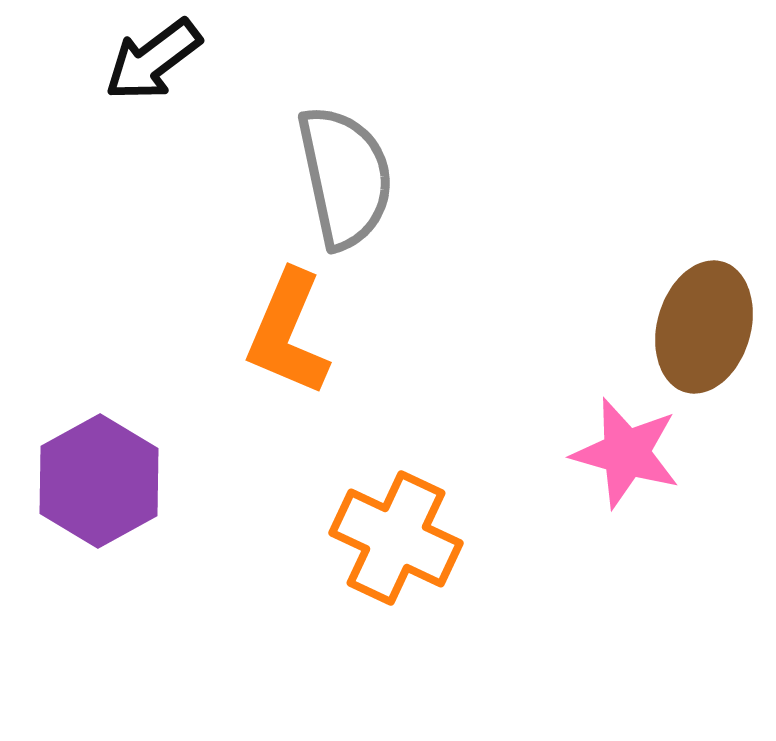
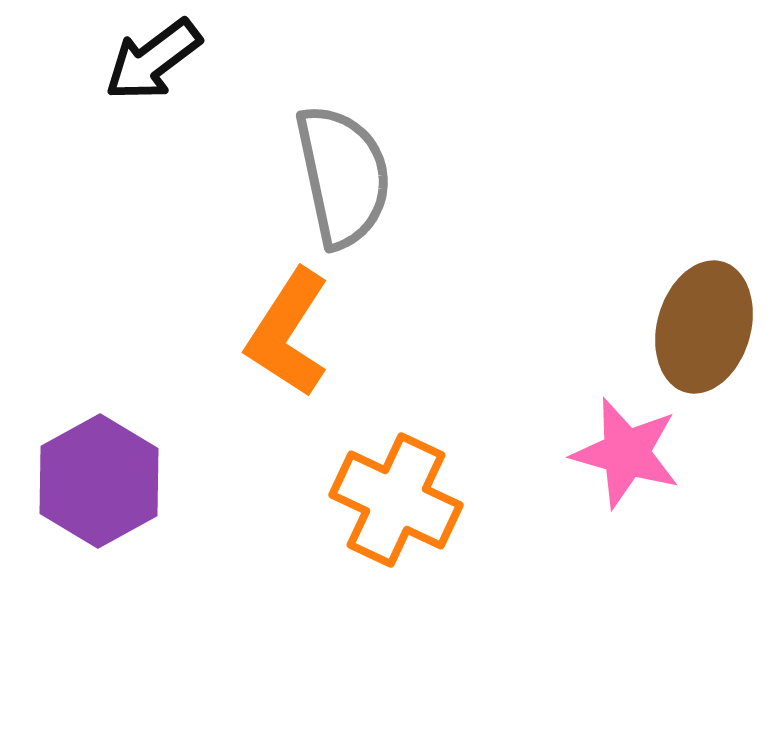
gray semicircle: moved 2 px left, 1 px up
orange L-shape: rotated 10 degrees clockwise
orange cross: moved 38 px up
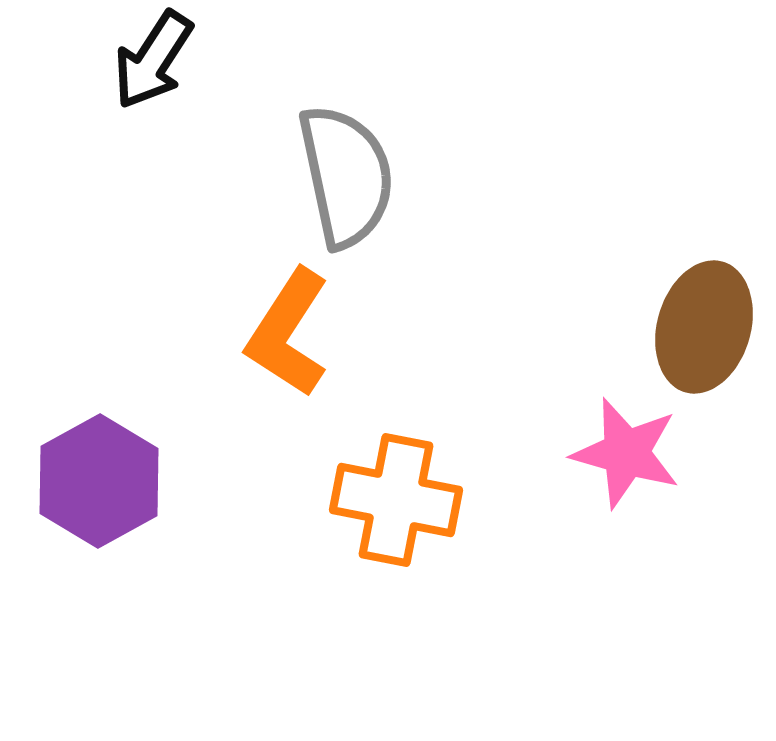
black arrow: rotated 20 degrees counterclockwise
gray semicircle: moved 3 px right
orange cross: rotated 14 degrees counterclockwise
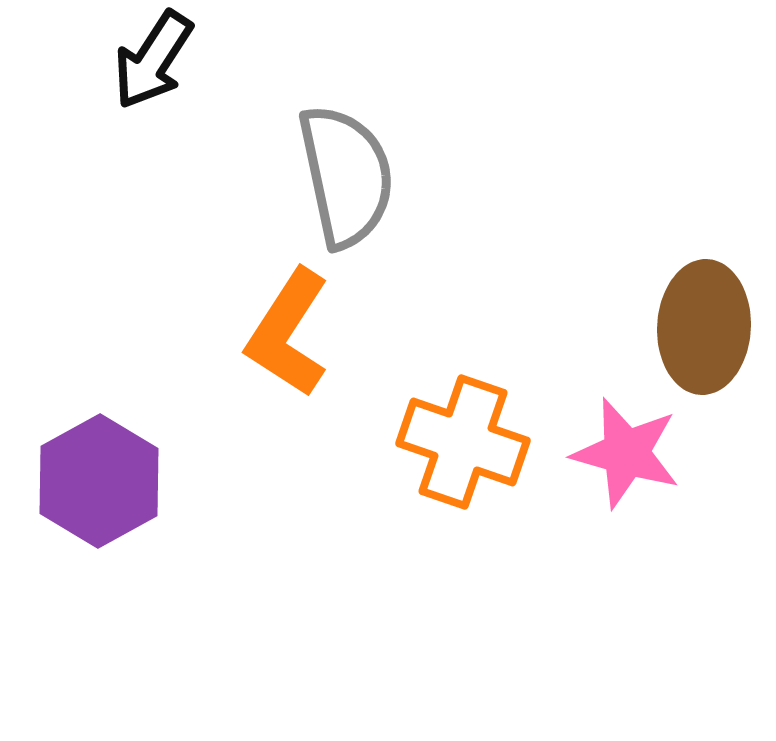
brown ellipse: rotated 13 degrees counterclockwise
orange cross: moved 67 px right, 58 px up; rotated 8 degrees clockwise
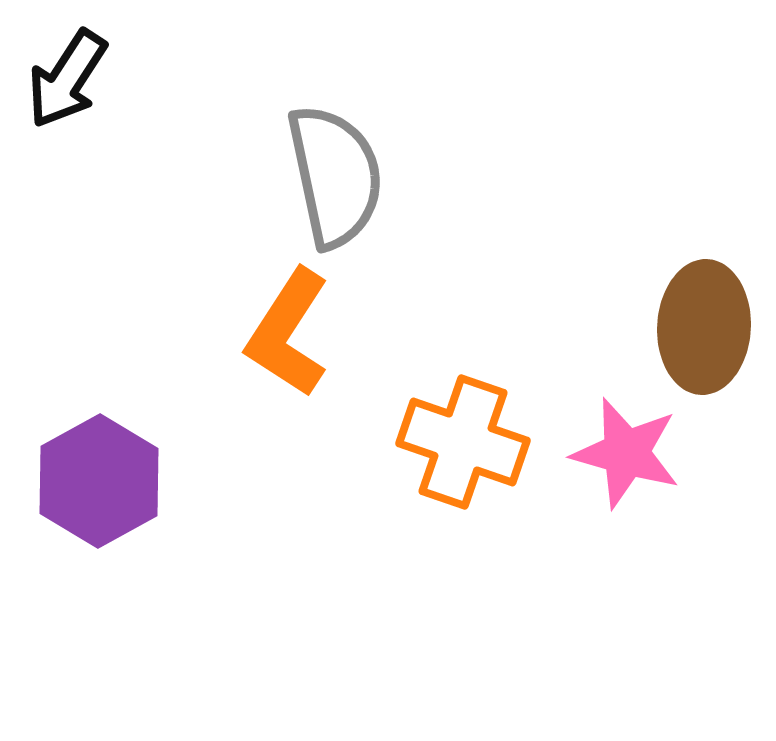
black arrow: moved 86 px left, 19 px down
gray semicircle: moved 11 px left
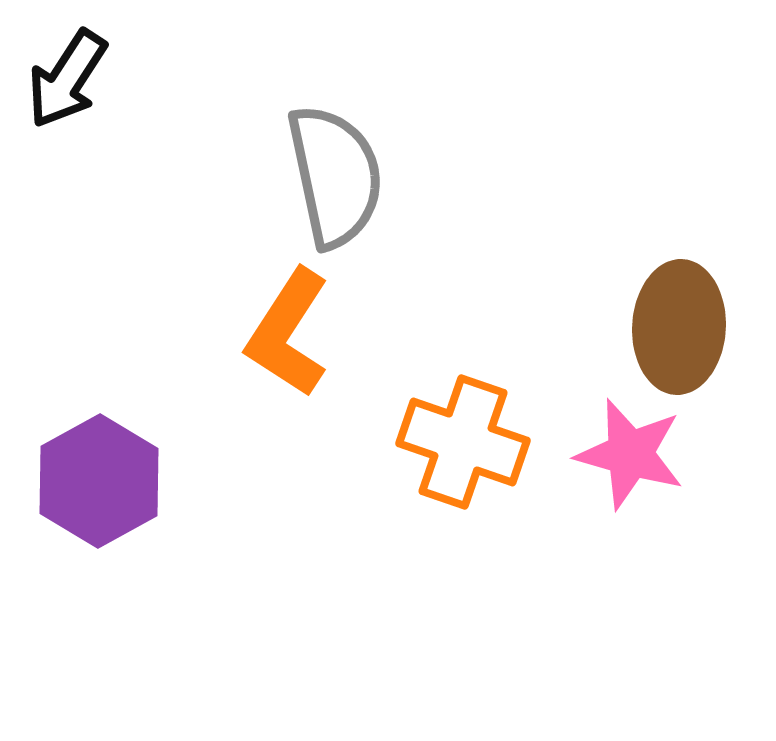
brown ellipse: moved 25 px left
pink star: moved 4 px right, 1 px down
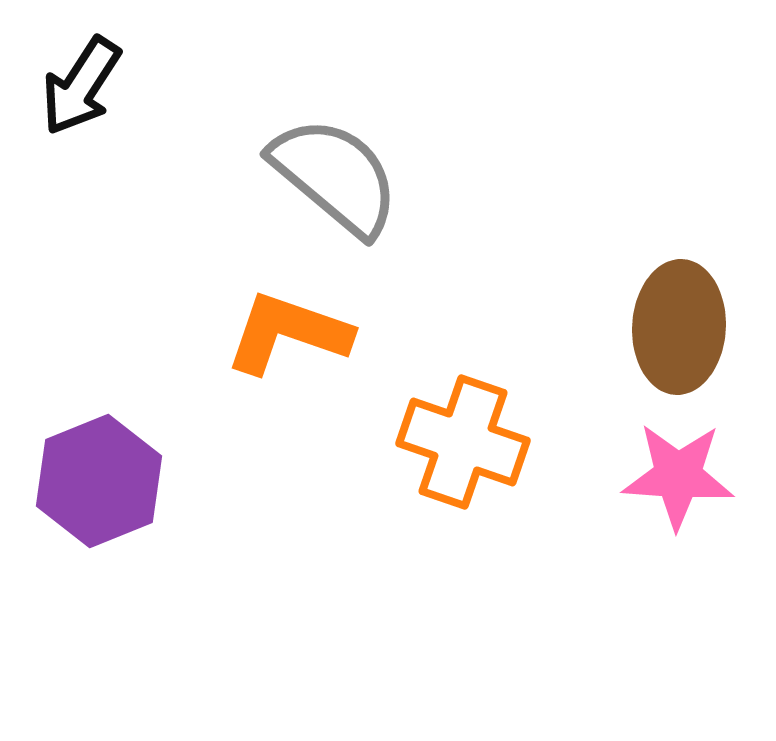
black arrow: moved 14 px right, 7 px down
gray semicircle: rotated 38 degrees counterclockwise
orange L-shape: rotated 76 degrees clockwise
pink star: moved 48 px right, 22 px down; rotated 12 degrees counterclockwise
purple hexagon: rotated 7 degrees clockwise
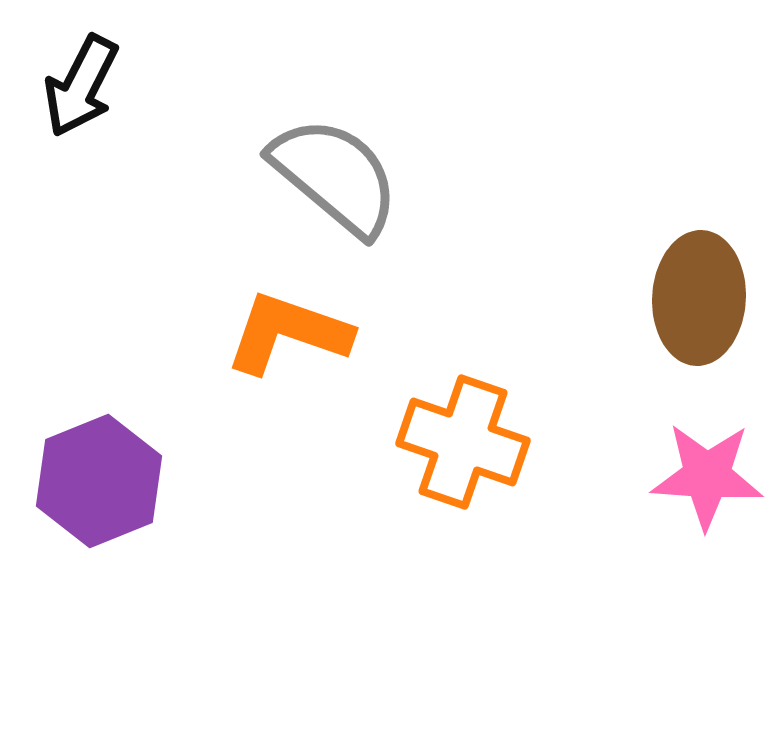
black arrow: rotated 6 degrees counterclockwise
brown ellipse: moved 20 px right, 29 px up
pink star: moved 29 px right
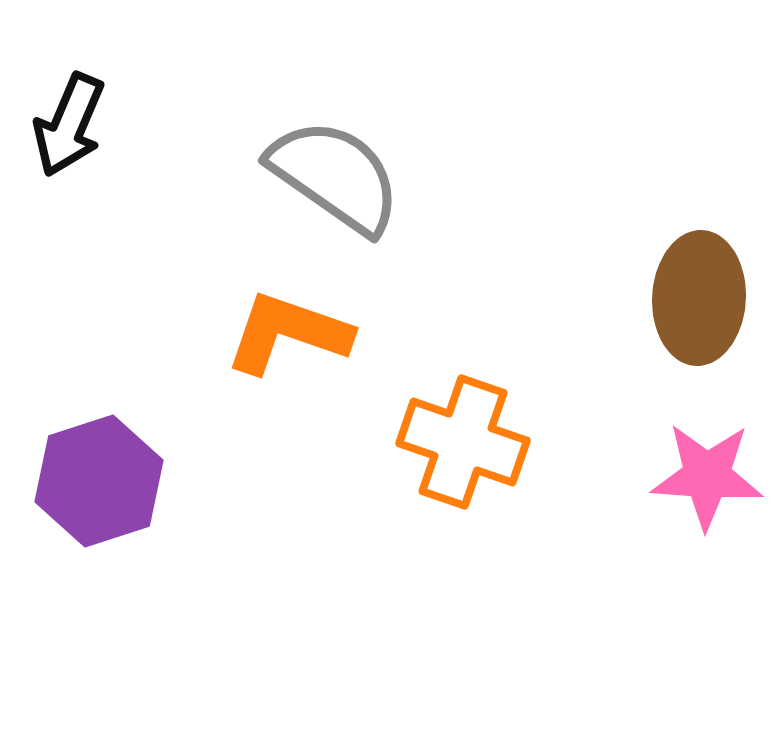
black arrow: moved 12 px left, 39 px down; rotated 4 degrees counterclockwise
gray semicircle: rotated 5 degrees counterclockwise
purple hexagon: rotated 4 degrees clockwise
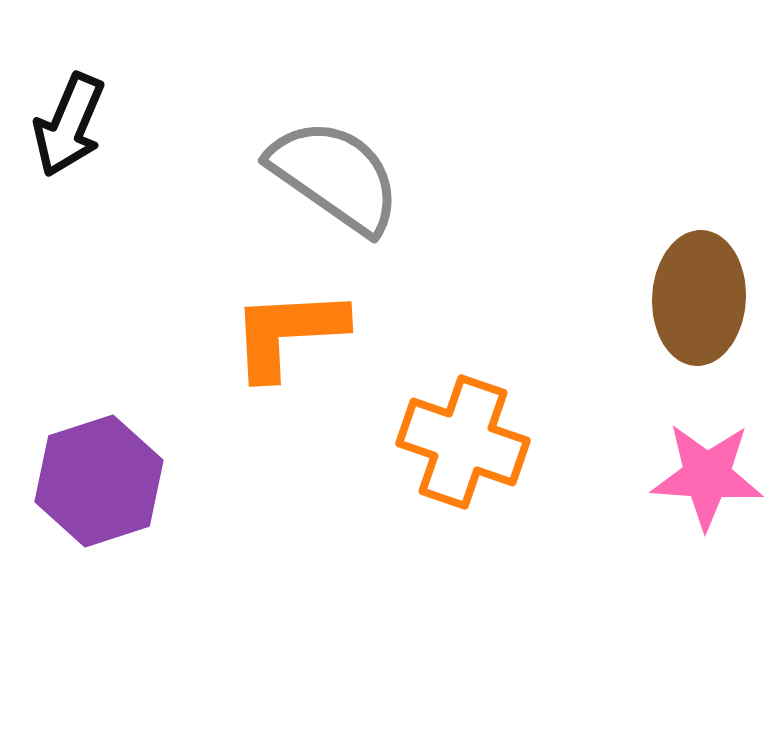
orange L-shape: rotated 22 degrees counterclockwise
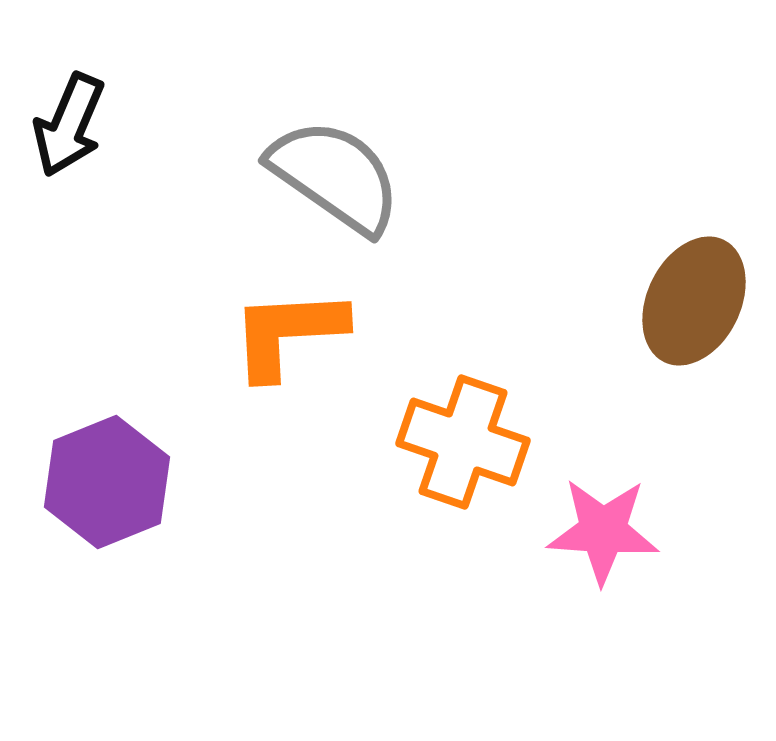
brown ellipse: moved 5 px left, 3 px down; rotated 23 degrees clockwise
pink star: moved 104 px left, 55 px down
purple hexagon: moved 8 px right, 1 px down; rotated 4 degrees counterclockwise
